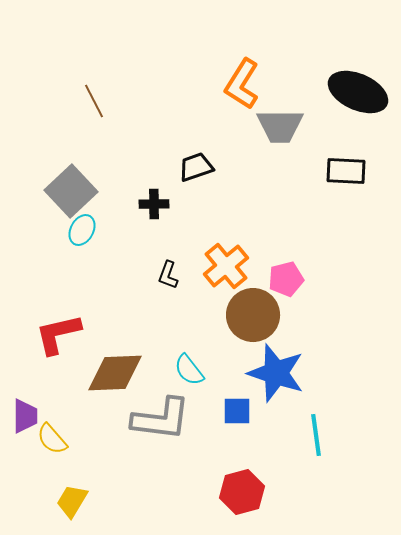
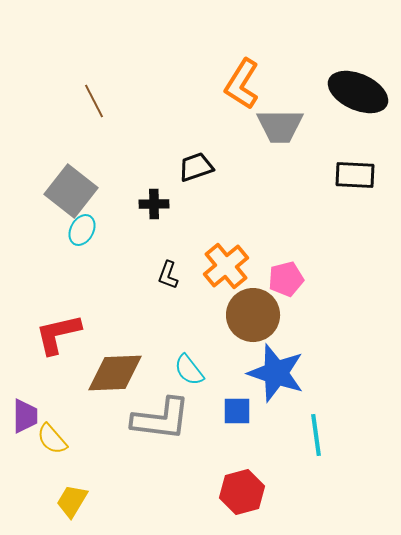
black rectangle: moved 9 px right, 4 px down
gray square: rotated 9 degrees counterclockwise
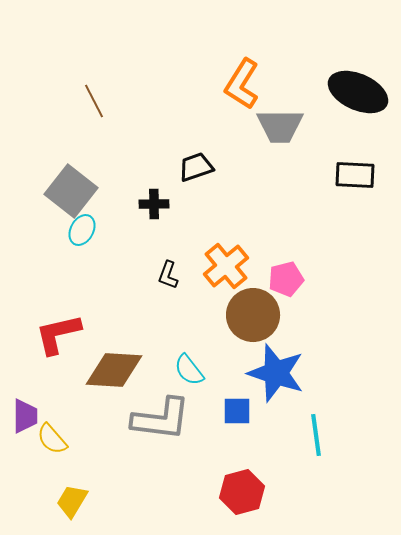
brown diamond: moved 1 px left, 3 px up; rotated 6 degrees clockwise
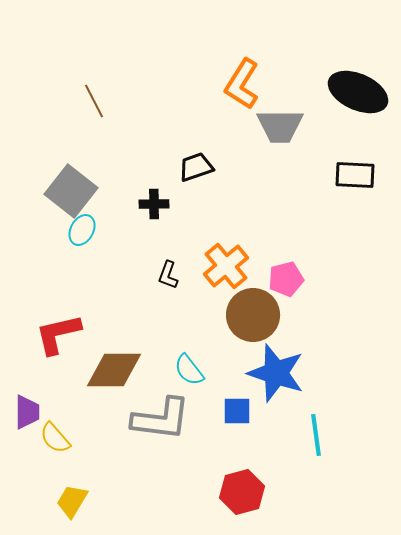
brown diamond: rotated 4 degrees counterclockwise
purple trapezoid: moved 2 px right, 4 px up
yellow semicircle: moved 3 px right, 1 px up
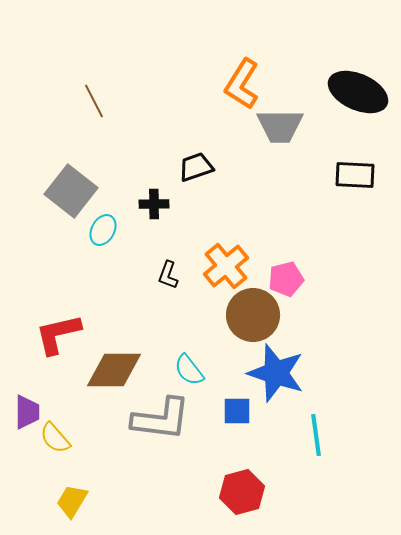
cyan ellipse: moved 21 px right
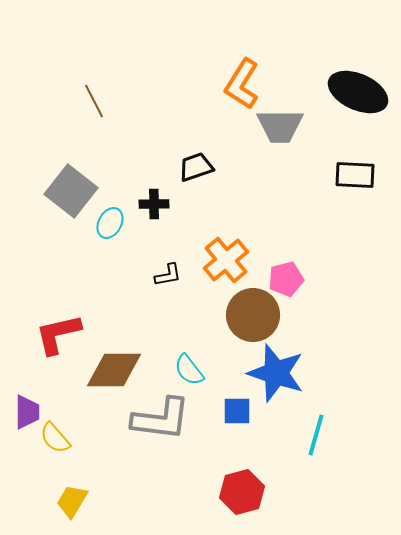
cyan ellipse: moved 7 px right, 7 px up
orange cross: moved 6 px up
black L-shape: rotated 120 degrees counterclockwise
cyan line: rotated 24 degrees clockwise
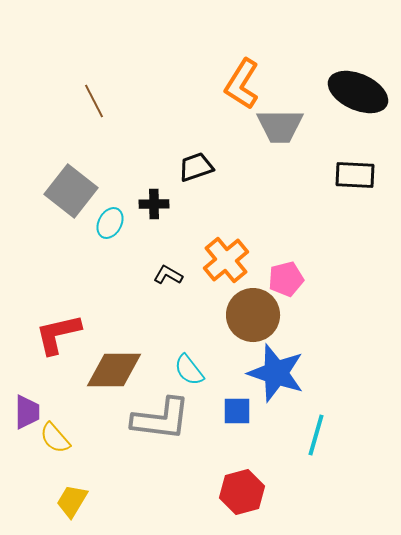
black L-shape: rotated 140 degrees counterclockwise
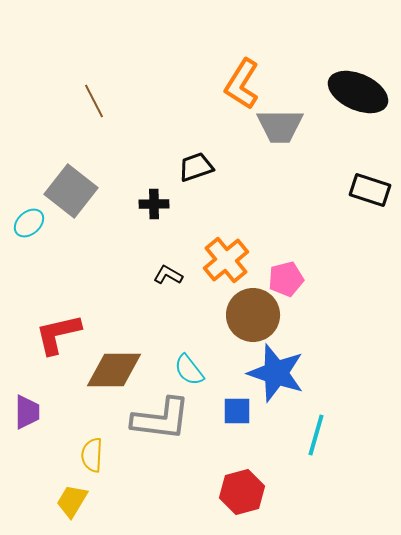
black rectangle: moved 15 px right, 15 px down; rotated 15 degrees clockwise
cyan ellipse: moved 81 px left; rotated 20 degrees clockwise
yellow semicircle: moved 37 px right, 17 px down; rotated 44 degrees clockwise
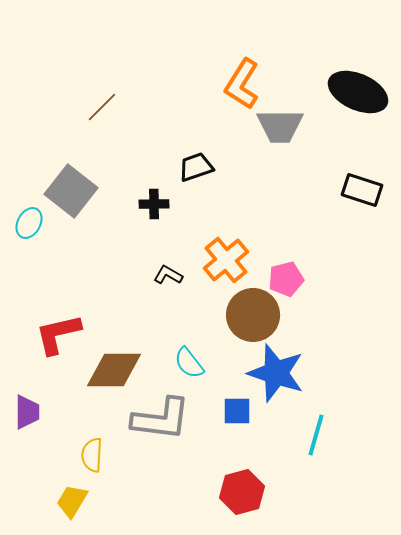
brown line: moved 8 px right, 6 px down; rotated 72 degrees clockwise
black rectangle: moved 8 px left
cyan ellipse: rotated 20 degrees counterclockwise
cyan semicircle: moved 7 px up
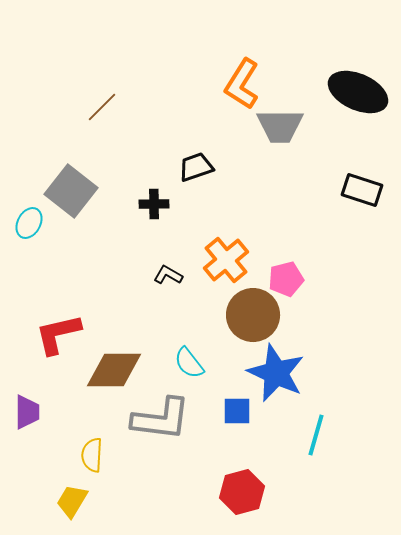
blue star: rotated 6 degrees clockwise
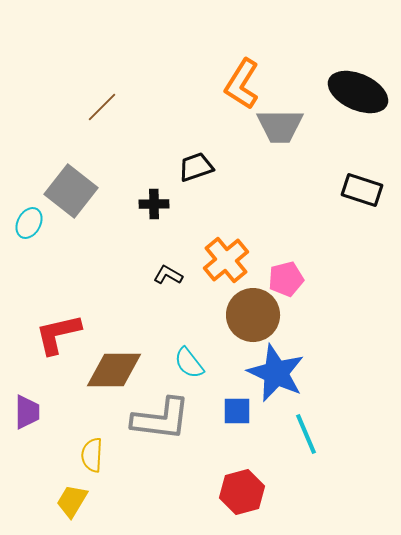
cyan line: moved 10 px left, 1 px up; rotated 39 degrees counterclockwise
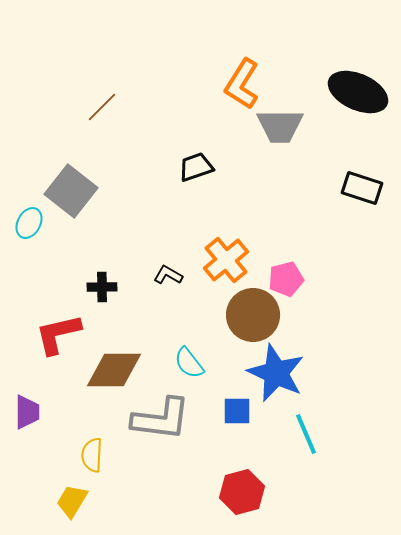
black rectangle: moved 2 px up
black cross: moved 52 px left, 83 px down
